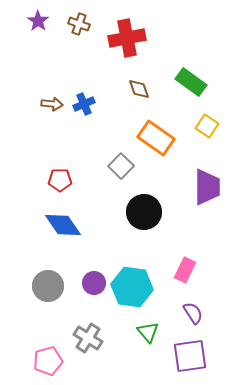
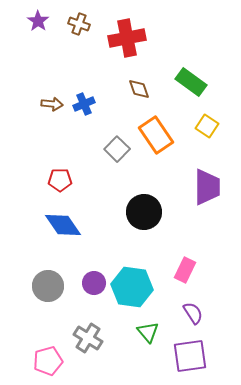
orange rectangle: moved 3 px up; rotated 21 degrees clockwise
gray square: moved 4 px left, 17 px up
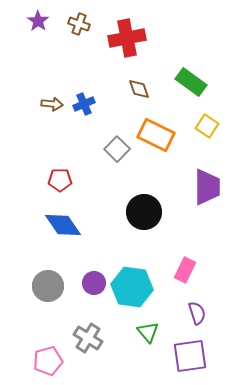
orange rectangle: rotated 30 degrees counterclockwise
purple semicircle: moved 4 px right; rotated 15 degrees clockwise
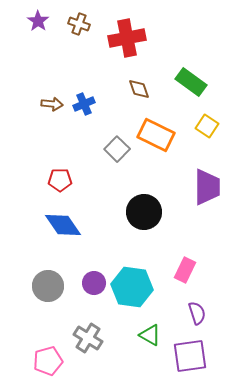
green triangle: moved 2 px right, 3 px down; rotated 20 degrees counterclockwise
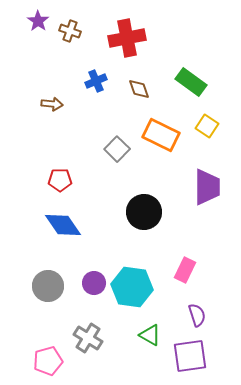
brown cross: moved 9 px left, 7 px down
blue cross: moved 12 px right, 23 px up
orange rectangle: moved 5 px right
purple semicircle: moved 2 px down
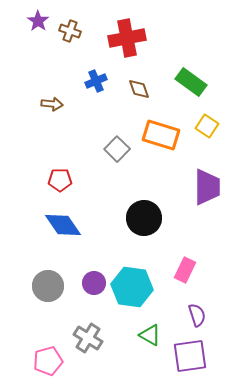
orange rectangle: rotated 9 degrees counterclockwise
black circle: moved 6 px down
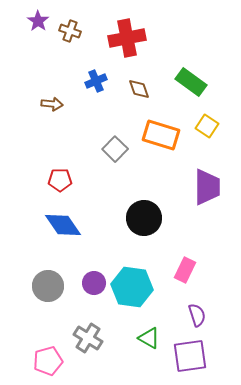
gray square: moved 2 px left
green triangle: moved 1 px left, 3 px down
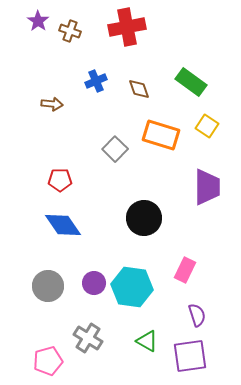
red cross: moved 11 px up
green triangle: moved 2 px left, 3 px down
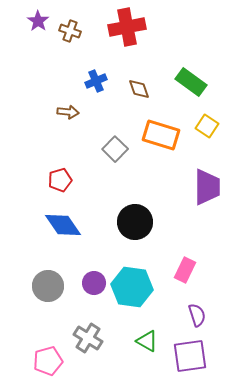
brown arrow: moved 16 px right, 8 px down
red pentagon: rotated 15 degrees counterclockwise
black circle: moved 9 px left, 4 px down
